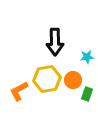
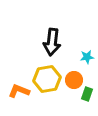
black arrow: moved 3 px left; rotated 8 degrees clockwise
orange circle: moved 1 px right
orange L-shape: rotated 50 degrees clockwise
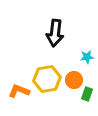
black arrow: moved 3 px right, 9 px up
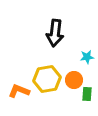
green rectangle: rotated 16 degrees counterclockwise
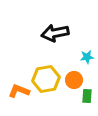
black arrow: rotated 72 degrees clockwise
yellow hexagon: moved 1 px left
green rectangle: moved 2 px down
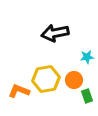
green rectangle: rotated 24 degrees counterclockwise
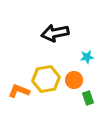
green rectangle: moved 1 px right, 2 px down
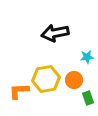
orange L-shape: rotated 25 degrees counterclockwise
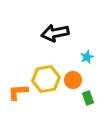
cyan star: rotated 16 degrees counterclockwise
orange circle: moved 1 px left
orange L-shape: moved 1 px left, 1 px down
